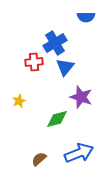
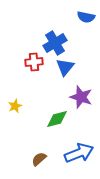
blue semicircle: rotated 12 degrees clockwise
yellow star: moved 4 px left, 5 px down
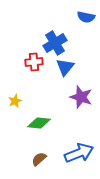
yellow star: moved 5 px up
green diamond: moved 18 px left, 4 px down; rotated 20 degrees clockwise
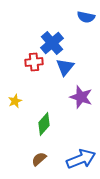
blue cross: moved 3 px left; rotated 10 degrees counterclockwise
green diamond: moved 5 px right, 1 px down; rotated 55 degrees counterclockwise
blue arrow: moved 2 px right, 6 px down
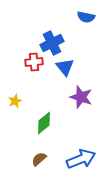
blue cross: rotated 15 degrees clockwise
blue triangle: rotated 18 degrees counterclockwise
green diamond: moved 1 px up; rotated 10 degrees clockwise
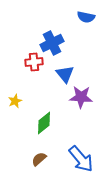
blue triangle: moved 7 px down
purple star: rotated 15 degrees counterclockwise
blue arrow: rotated 72 degrees clockwise
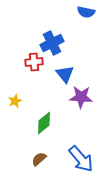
blue semicircle: moved 5 px up
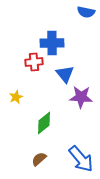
blue cross: rotated 25 degrees clockwise
yellow star: moved 1 px right, 4 px up
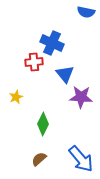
blue cross: rotated 25 degrees clockwise
green diamond: moved 1 px left, 1 px down; rotated 25 degrees counterclockwise
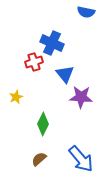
red cross: rotated 12 degrees counterclockwise
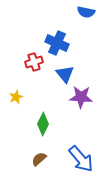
blue cross: moved 5 px right
